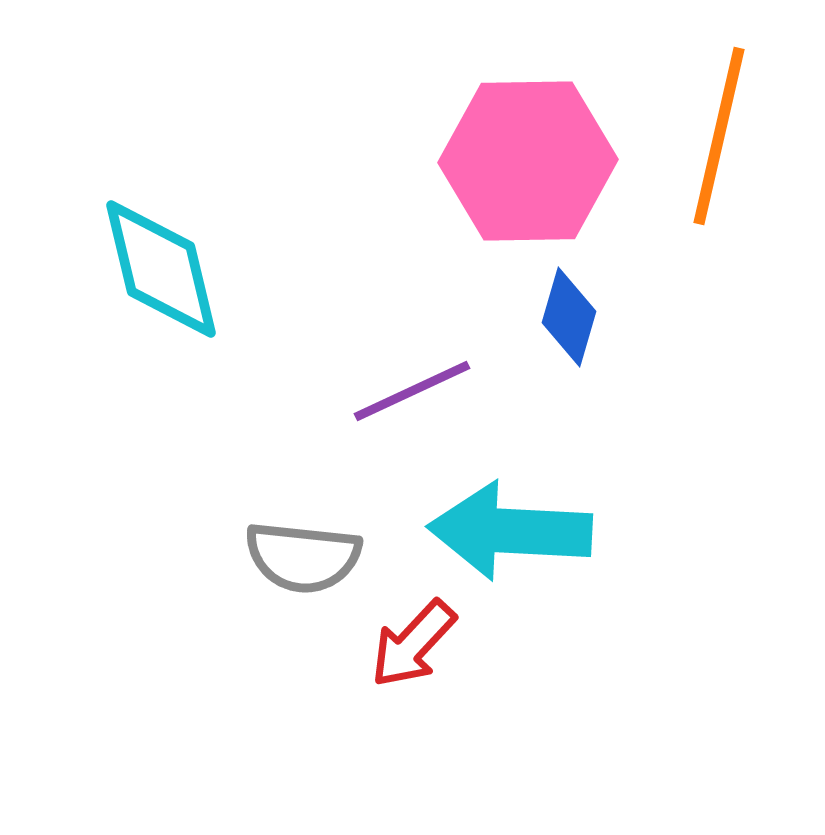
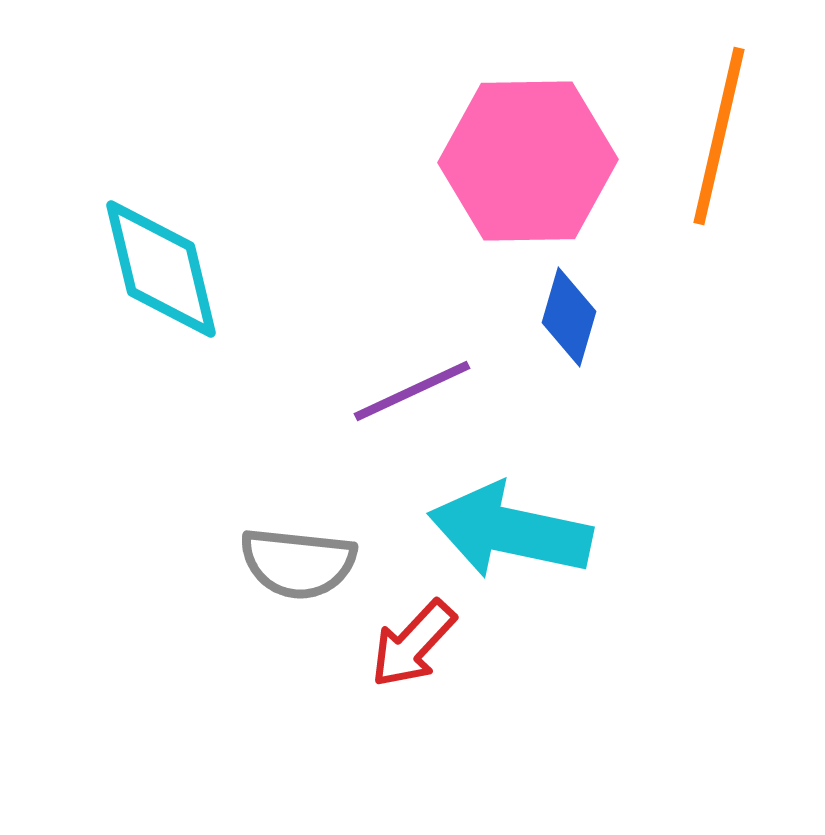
cyan arrow: rotated 9 degrees clockwise
gray semicircle: moved 5 px left, 6 px down
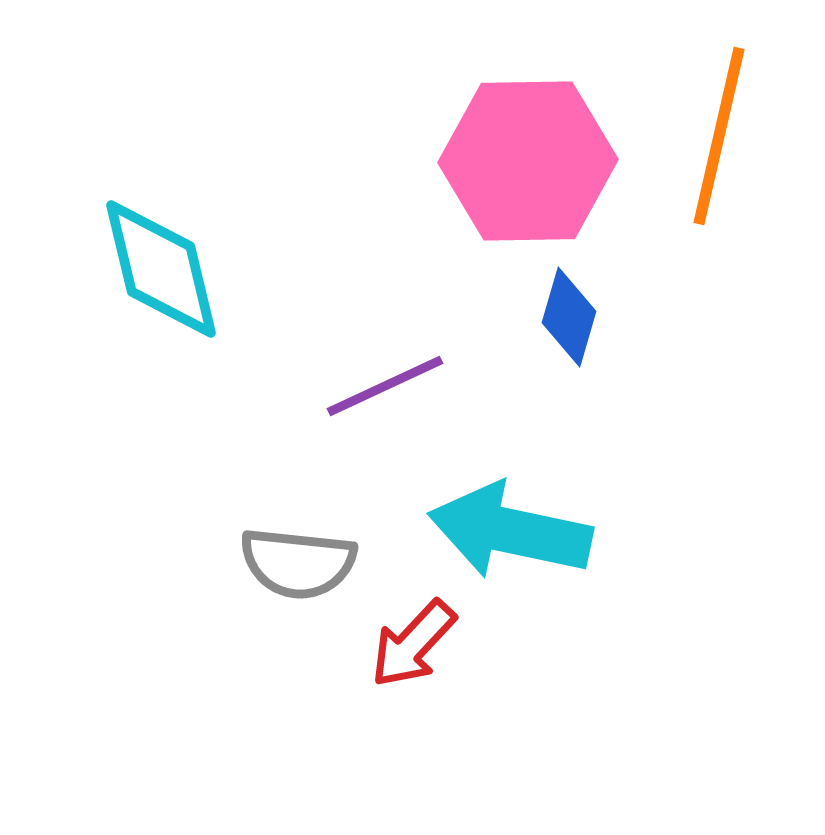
purple line: moved 27 px left, 5 px up
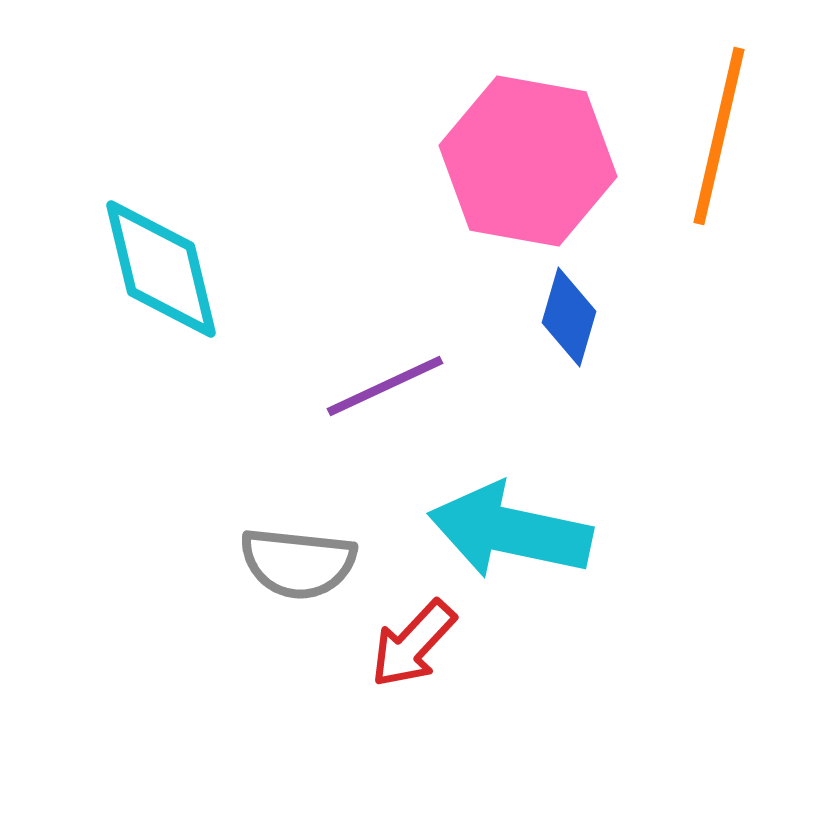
pink hexagon: rotated 11 degrees clockwise
